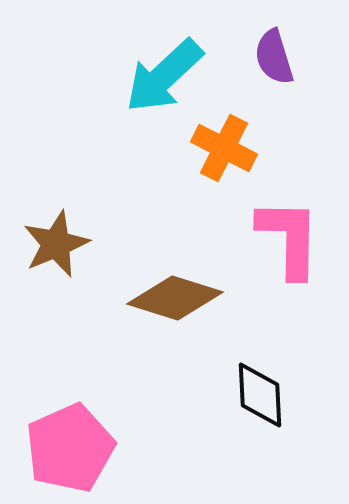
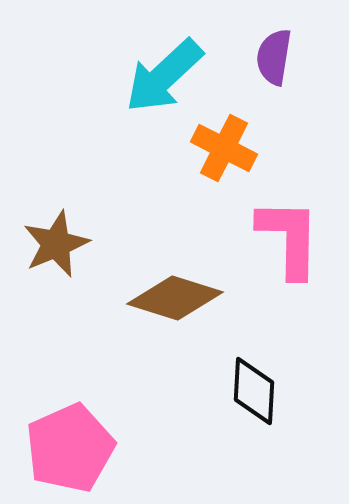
purple semicircle: rotated 26 degrees clockwise
black diamond: moved 6 px left, 4 px up; rotated 6 degrees clockwise
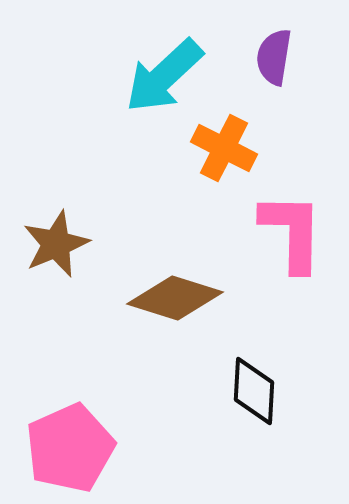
pink L-shape: moved 3 px right, 6 px up
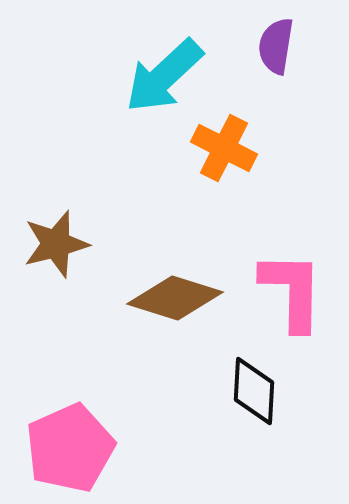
purple semicircle: moved 2 px right, 11 px up
pink L-shape: moved 59 px down
brown star: rotated 8 degrees clockwise
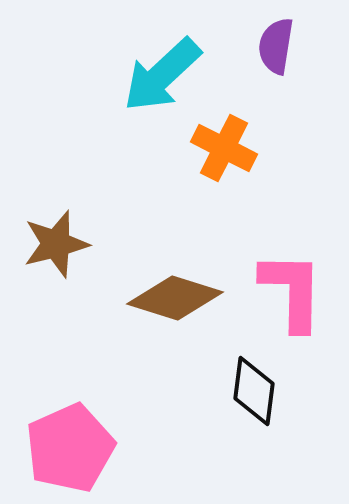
cyan arrow: moved 2 px left, 1 px up
black diamond: rotated 4 degrees clockwise
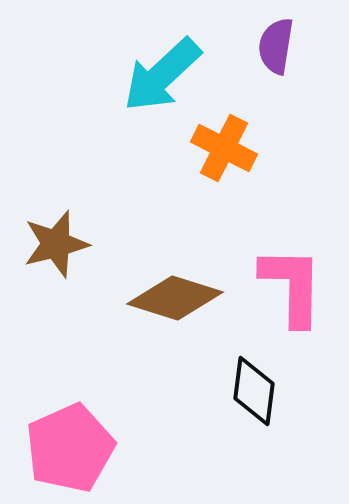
pink L-shape: moved 5 px up
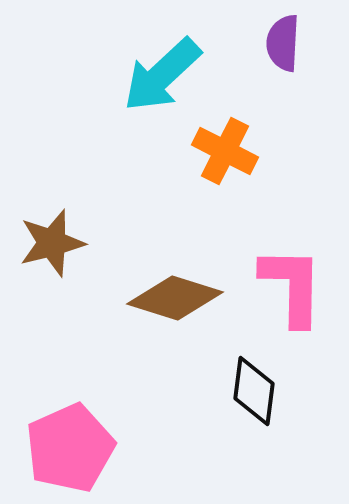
purple semicircle: moved 7 px right, 3 px up; rotated 6 degrees counterclockwise
orange cross: moved 1 px right, 3 px down
brown star: moved 4 px left, 1 px up
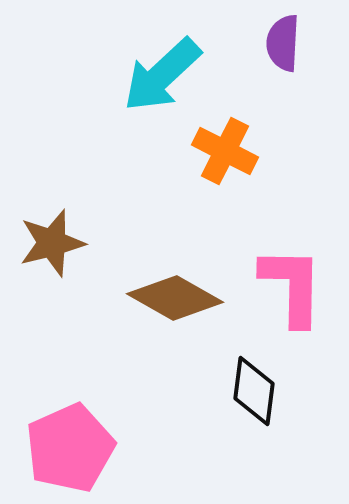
brown diamond: rotated 12 degrees clockwise
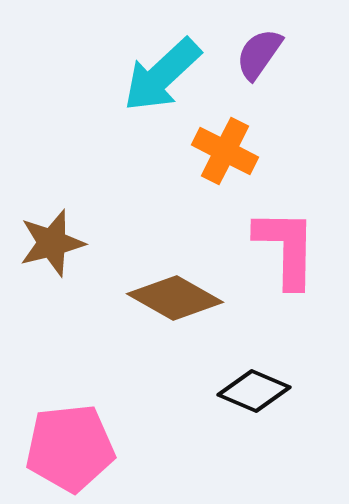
purple semicircle: moved 24 px left, 11 px down; rotated 32 degrees clockwise
pink L-shape: moved 6 px left, 38 px up
black diamond: rotated 74 degrees counterclockwise
pink pentagon: rotated 18 degrees clockwise
